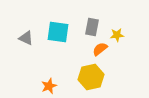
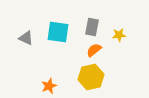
yellow star: moved 2 px right
orange semicircle: moved 6 px left, 1 px down
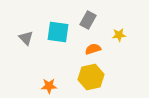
gray rectangle: moved 4 px left, 7 px up; rotated 18 degrees clockwise
gray triangle: rotated 21 degrees clockwise
orange semicircle: moved 1 px left, 1 px up; rotated 21 degrees clockwise
orange star: rotated 21 degrees clockwise
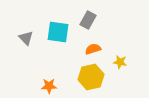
yellow star: moved 1 px right, 27 px down; rotated 16 degrees clockwise
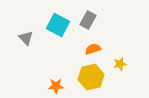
cyan square: moved 7 px up; rotated 20 degrees clockwise
yellow star: moved 2 px down; rotated 24 degrees counterclockwise
orange star: moved 7 px right
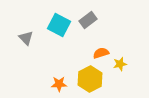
gray rectangle: rotated 24 degrees clockwise
cyan square: moved 1 px right
orange semicircle: moved 8 px right, 4 px down
yellow hexagon: moved 1 px left, 2 px down; rotated 15 degrees counterclockwise
orange star: moved 3 px right, 2 px up
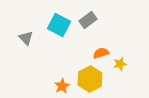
orange star: moved 3 px right, 2 px down; rotated 28 degrees counterclockwise
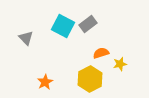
gray rectangle: moved 4 px down
cyan square: moved 4 px right, 1 px down
orange star: moved 17 px left, 4 px up
